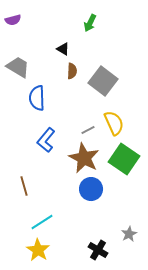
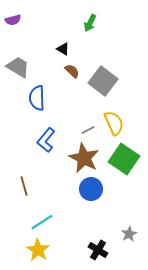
brown semicircle: rotated 49 degrees counterclockwise
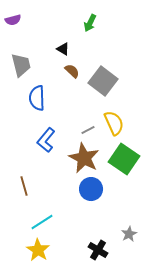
gray trapezoid: moved 3 px right, 2 px up; rotated 45 degrees clockwise
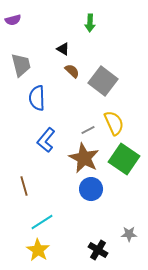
green arrow: rotated 24 degrees counterclockwise
gray star: rotated 28 degrees clockwise
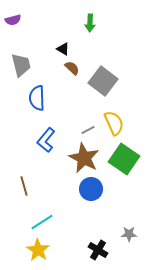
brown semicircle: moved 3 px up
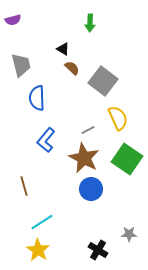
yellow semicircle: moved 4 px right, 5 px up
green square: moved 3 px right
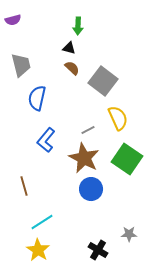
green arrow: moved 12 px left, 3 px down
black triangle: moved 6 px right, 1 px up; rotated 16 degrees counterclockwise
blue semicircle: rotated 15 degrees clockwise
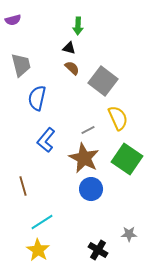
brown line: moved 1 px left
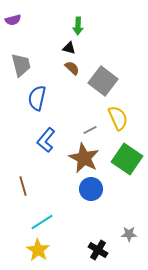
gray line: moved 2 px right
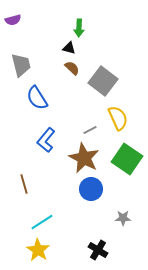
green arrow: moved 1 px right, 2 px down
blue semicircle: rotated 45 degrees counterclockwise
brown line: moved 1 px right, 2 px up
gray star: moved 6 px left, 16 px up
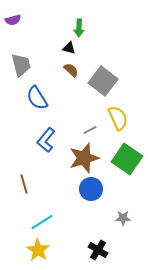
brown semicircle: moved 1 px left, 2 px down
brown star: rotated 28 degrees clockwise
